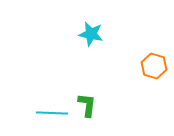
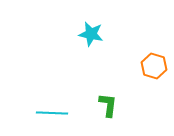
green L-shape: moved 21 px right
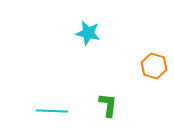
cyan star: moved 3 px left, 1 px up
cyan line: moved 2 px up
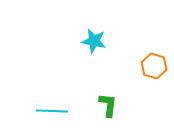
cyan star: moved 6 px right, 8 px down
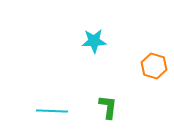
cyan star: rotated 15 degrees counterclockwise
green L-shape: moved 2 px down
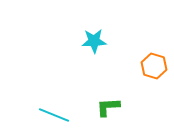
green L-shape: rotated 100 degrees counterclockwise
cyan line: moved 2 px right, 4 px down; rotated 20 degrees clockwise
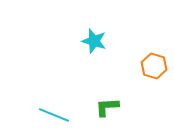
cyan star: rotated 20 degrees clockwise
green L-shape: moved 1 px left
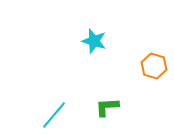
cyan line: rotated 72 degrees counterclockwise
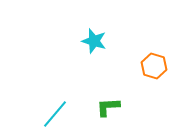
green L-shape: moved 1 px right
cyan line: moved 1 px right, 1 px up
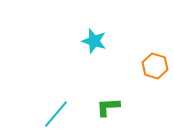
orange hexagon: moved 1 px right
cyan line: moved 1 px right
